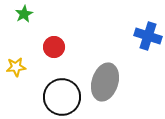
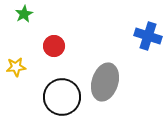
red circle: moved 1 px up
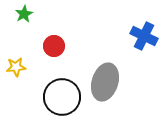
blue cross: moved 4 px left; rotated 8 degrees clockwise
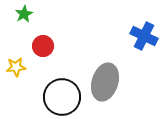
red circle: moved 11 px left
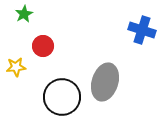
blue cross: moved 2 px left, 6 px up; rotated 8 degrees counterclockwise
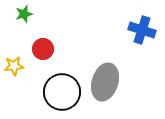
green star: rotated 12 degrees clockwise
red circle: moved 3 px down
yellow star: moved 2 px left, 1 px up
black circle: moved 5 px up
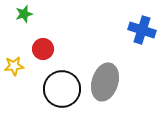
black circle: moved 3 px up
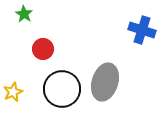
green star: rotated 24 degrees counterclockwise
yellow star: moved 1 px left, 26 px down; rotated 18 degrees counterclockwise
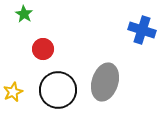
black circle: moved 4 px left, 1 px down
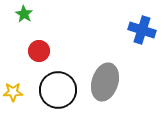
red circle: moved 4 px left, 2 px down
yellow star: rotated 24 degrees clockwise
